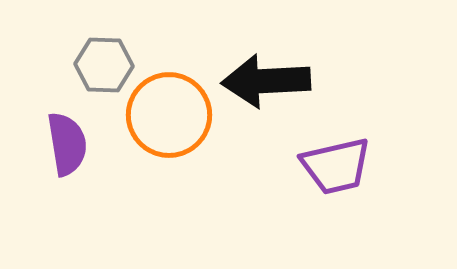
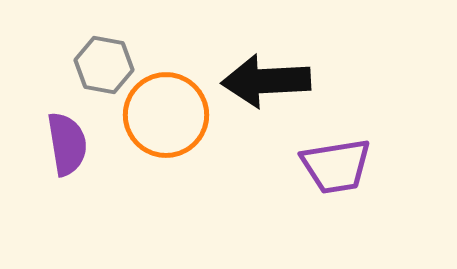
gray hexagon: rotated 8 degrees clockwise
orange circle: moved 3 px left
purple trapezoid: rotated 4 degrees clockwise
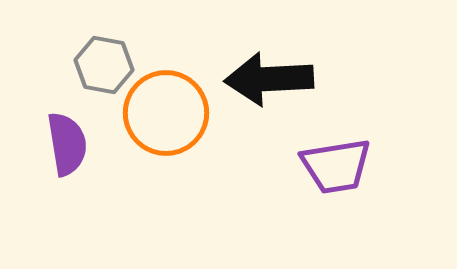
black arrow: moved 3 px right, 2 px up
orange circle: moved 2 px up
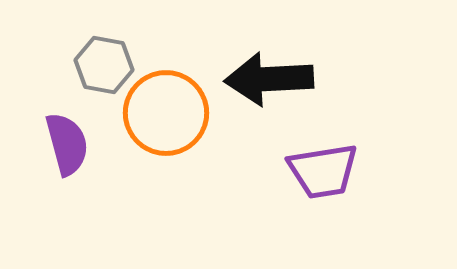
purple semicircle: rotated 6 degrees counterclockwise
purple trapezoid: moved 13 px left, 5 px down
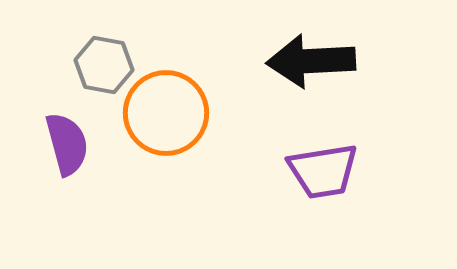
black arrow: moved 42 px right, 18 px up
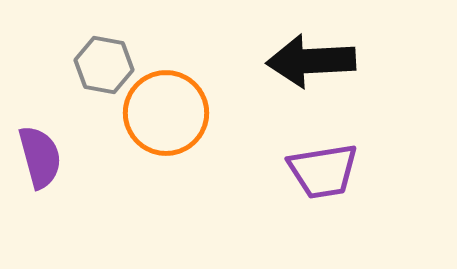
purple semicircle: moved 27 px left, 13 px down
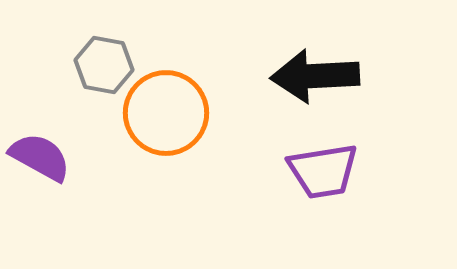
black arrow: moved 4 px right, 15 px down
purple semicircle: rotated 46 degrees counterclockwise
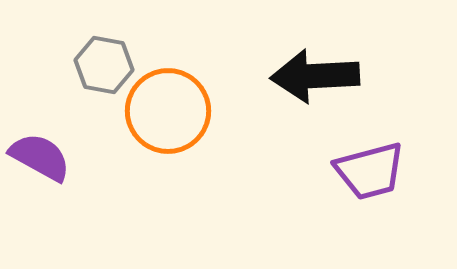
orange circle: moved 2 px right, 2 px up
purple trapezoid: moved 47 px right; rotated 6 degrees counterclockwise
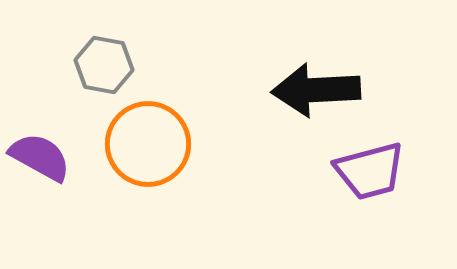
black arrow: moved 1 px right, 14 px down
orange circle: moved 20 px left, 33 px down
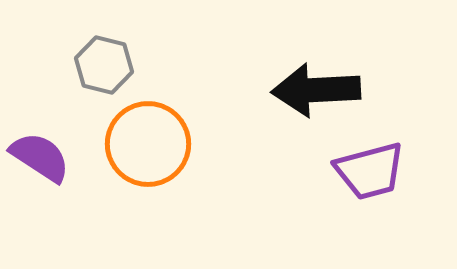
gray hexagon: rotated 4 degrees clockwise
purple semicircle: rotated 4 degrees clockwise
